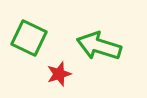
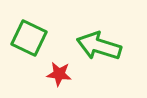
red star: rotated 25 degrees clockwise
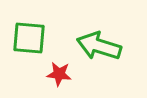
green square: rotated 21 degrees counterclockwise
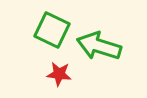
green square: moved 23 px right, 8 px up; rotated 21 degrees clockwise
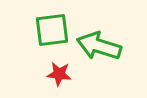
green square: rotated 33 degrees counterclockwise
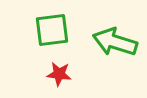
green arrow: moved 16 px right, 4 px up
